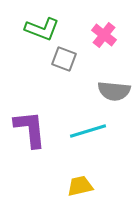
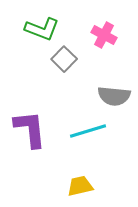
pink cross: rotated 10 degrees counterclockwise
gray square: rotated 25 degrees clockwise
gray semicircle: moved 5 px down
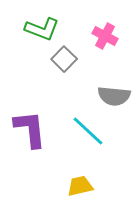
pink cross: moved 1 px right, 1 px down
cyan line: rotated 60 degrees clockwise
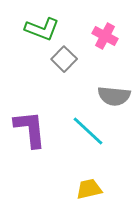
yellow trapezoid: moved 9 px right, 3 px down
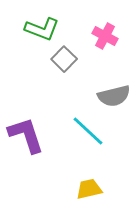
gray semicircle: rotated 20 degrees counterclockwise
purple L-shape: moved 4 px left, 6 px down; rotated 12 degrees counterclockwise
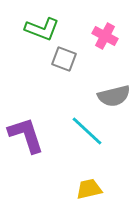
gray square: rotated 25 degrees counterclockwise
cyan line: moved 1 px left
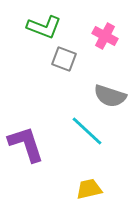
green L-shape: moved 2 px right, 2 px up
gray semicircle: moved 4 px left; rotated 32 degrees clockwise
purple L-shape: moved 9 px down
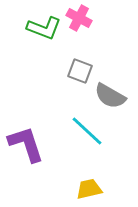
green L-shape: moved 1 px down
pink cross: moved 26 px left, 18 px up
gray square: moved 16 px right, 12 px down
gray semicircle: rotated 12 degrees clockwise
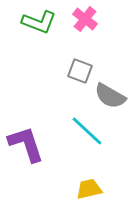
pink cross: moved 6 px right, 1 px down; rotated 10 degrees clockwise
green L-shape: moved 5 px left, 6 px up
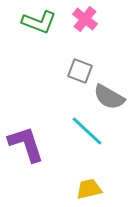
gray semicircle: moved 1 px left, 1 px down
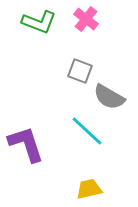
pink cross: moved 1 px right
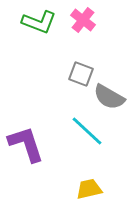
pink cross: moved 3 px left, 1 px down
gray square: moved 1 px right, 3 px down
